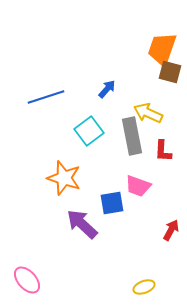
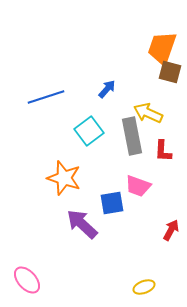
orange trapezoid: moved 1 px up
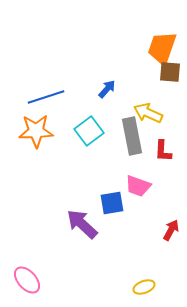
brown square: rotated 10 degrees counterclockwise
orange star: moved 28 px left, 47 px up; rotated 20 degrees counterclockwise
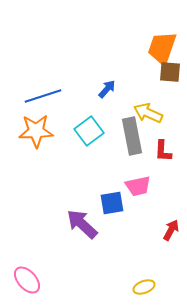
blue line: moved 3 px left, 1 px up
pink trapezoid: rotated 32 degrees counterclockwise
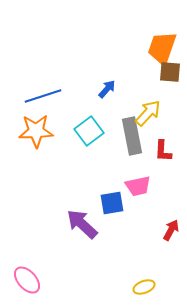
yellow arrow: rotated 108 degrees clockwise
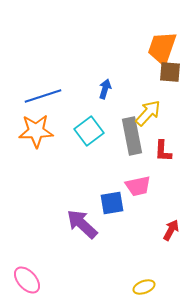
blue arrow: moved 2 px left; rotated 24 degrees counterclockwise
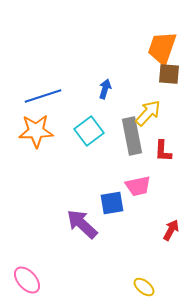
brown square: moved 1 px left, 2 px down
yellow ellipse: rotated 60 degrees clockwise
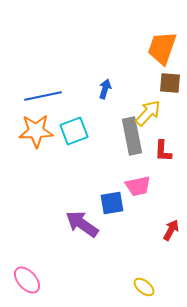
brown square: moved 1 px right, 9 px down
blue line: rotated 6 degrees clockwise
cyan square: moved 15 px left; rotated 16 degrees clockwise
purple arrow: rotated 8 degrees counterclockwise
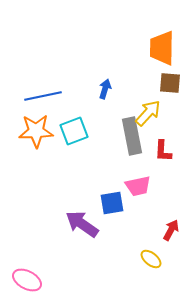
orange trapezoid: rotated 18 degrees counterclockwise
pink ellipse: rotated 20 degrees counterclockwise
yellow ellipse: moved 7 px right, 28 px up
